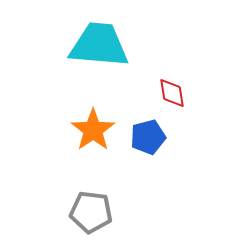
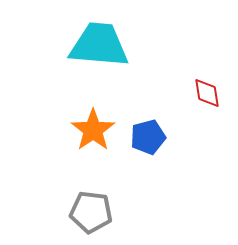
red diamond: moved 35 px right
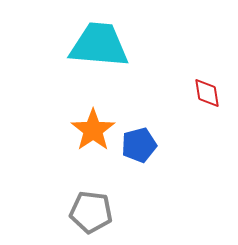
blue pentagon: moved 9 px left, 8 px down
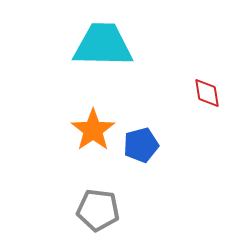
cyan trapezoid: moved 4 px right; rotated 4 degrees counterclockwise
blue pentagon: moved 2 px right
gray pentagon: moved 7 px right, 2 px up
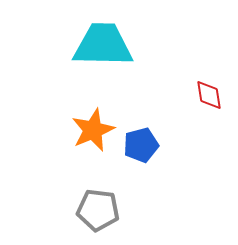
red diamond: moved 2 px right, 2 px down
orange star: rotated 12 degrees clockwise
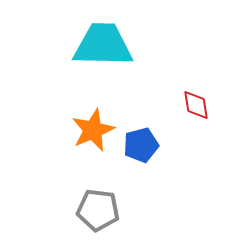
red diamond: moved 13 px left, 10 px down
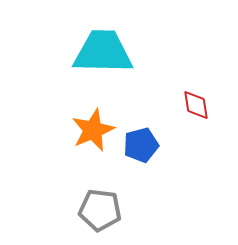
cyan trapezoid: moved 7 px down
gray pentagon: moved 2 px right
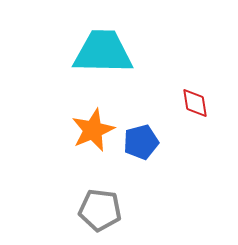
red diamond: moved 1 px left, 2 px up
blue pentagon: moved 3 px up
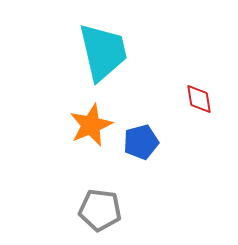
cyan trapezoid: rotated 76 degrees clockwise
red diamond: moved 4 px right, 4 px up
orange star: moved 2 px left, 5 px up
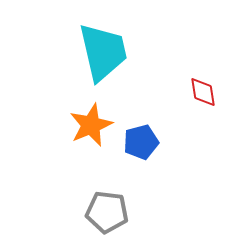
red diamond: moved 4 px right, 7 px up
gray pentagon: moved 7 px right, 2 px down
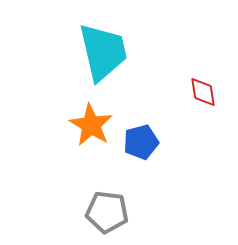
orange star: rotated 18 degrees counterclockwise
